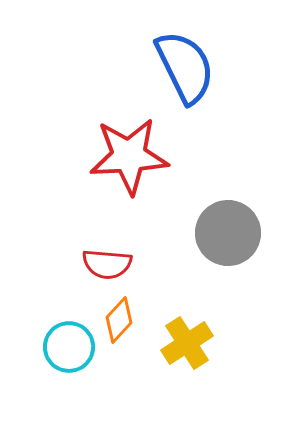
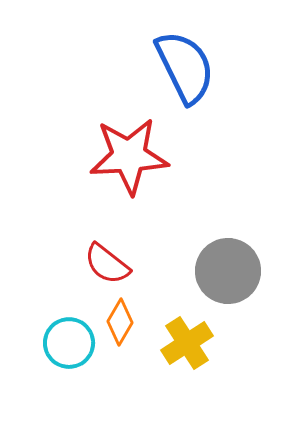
gray circle: moved 38 px down
red semicircle: rotated 33 degrees clockwise
orange diamond: moved 1 px right, 2 px down; rotated 12 degrees counterclockwise
cyan circle: moved 4 px up
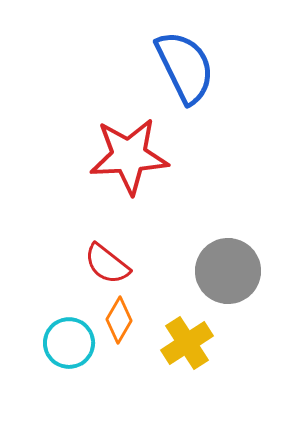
orange diamond: moved 1 px left, 2 px up
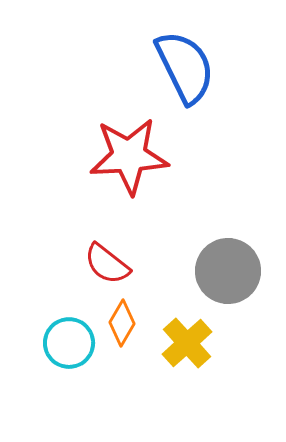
orange diamond: moved 3 px right, 3 px down
yellow cross: rotated 9 degrees counterclockwise
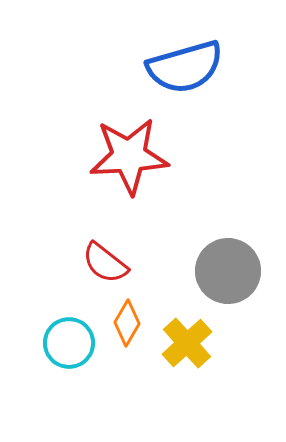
blue semicircle: rotated 100 degrees clockwise
red semicircle: moved 2 px left, 1 px up
orange diamond: moved 5 px right
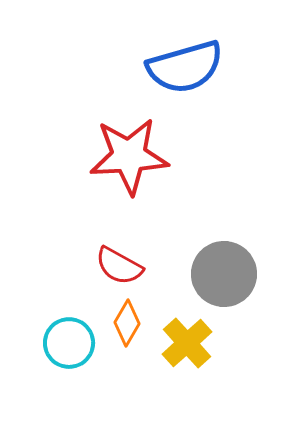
red semicircle: moved 14 px right, 3 px down; rotated 9 degrees counterclockwise
gray circle: moved 4 px left, 3 px down
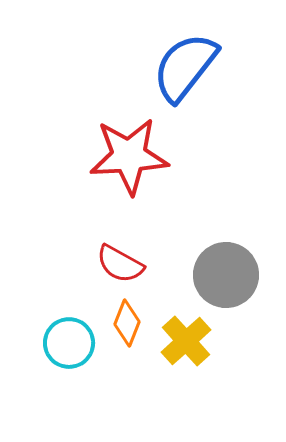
blue semicircle: rotated 144 degrees clockwise
red semicircle: moved 1 px right, 2 px up
gray circle: moved 2 px right, 1 px down
orange diamond: rotated 9 degrees counterclockwise
yellow cross: moved 1 px left, 2 px up
